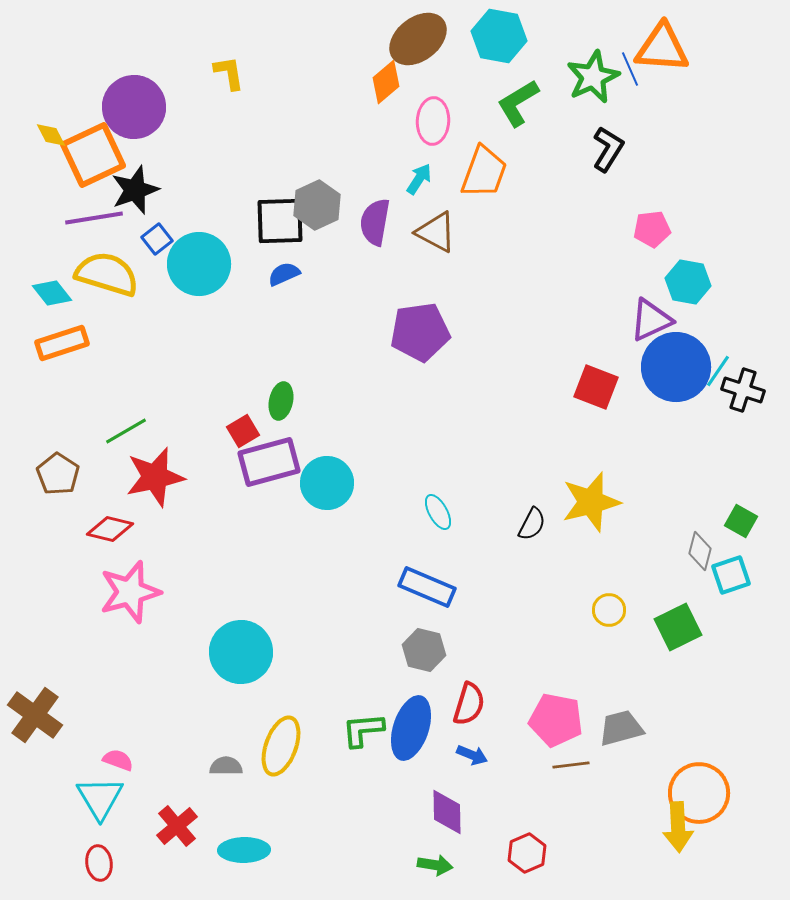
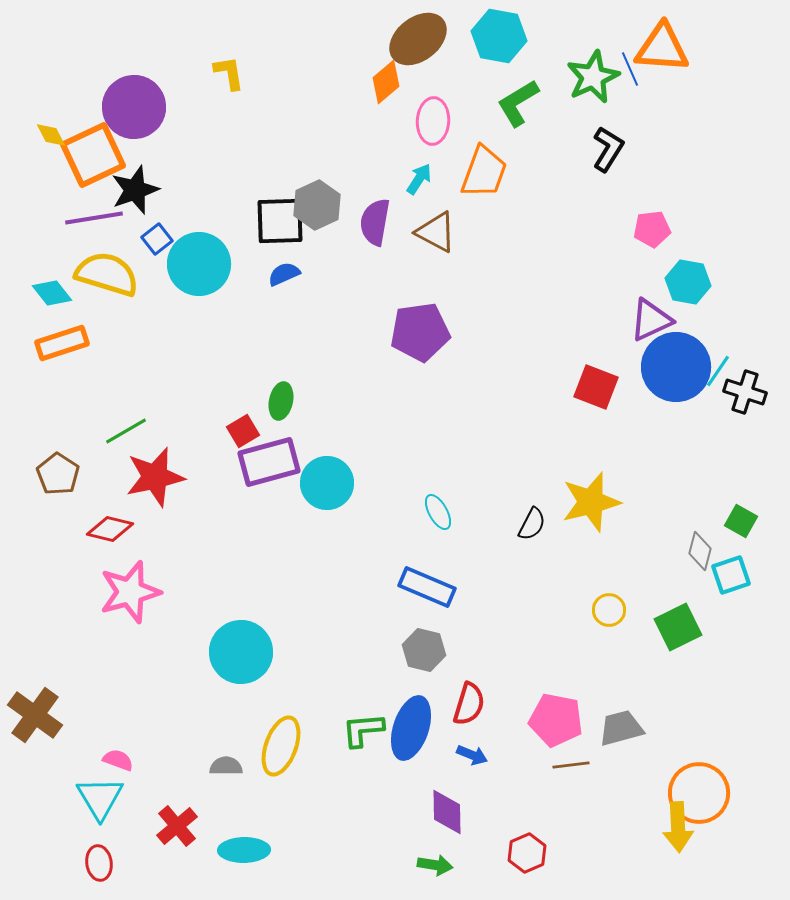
black cross at (743, 390): moved 2 px right, 2 px down
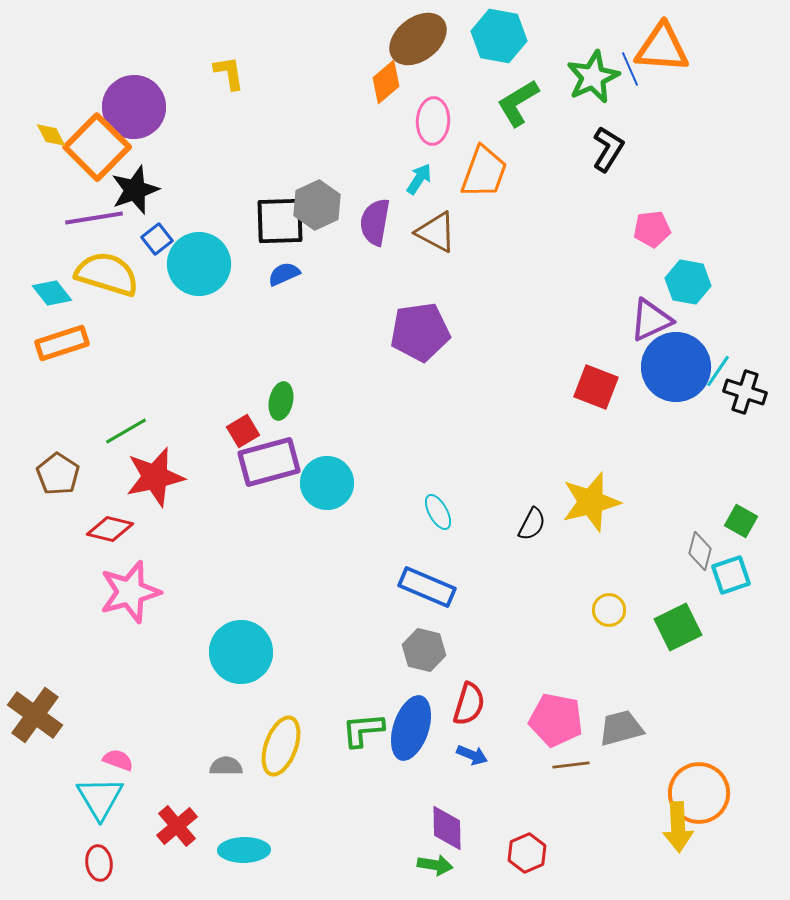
orange square at (93, 155): moved 4 px right, 8 px up; rotated 20 degrees counterclockwise
purple diamond at (447, 812): moved 16 px down
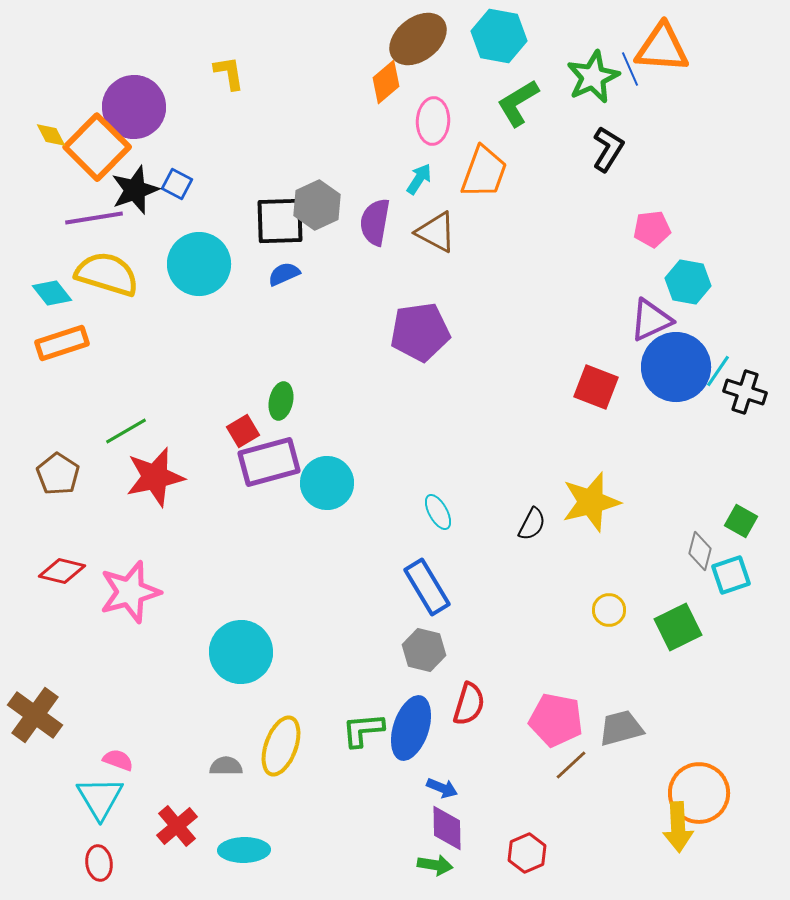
blue square at (157, 239): moved 20 px right, 55 px up; rotated 24 degrees counterclockwise
red diamond at (110, 529): moved 48 px left, 42 px down
blue rectangle at (427, 587): rotated 36 degrees clockwise
blue arrow at (472, 755): moved 30 px left, 33 px down
brown line at (571, 765): rotated 36 degrees counterclockwise
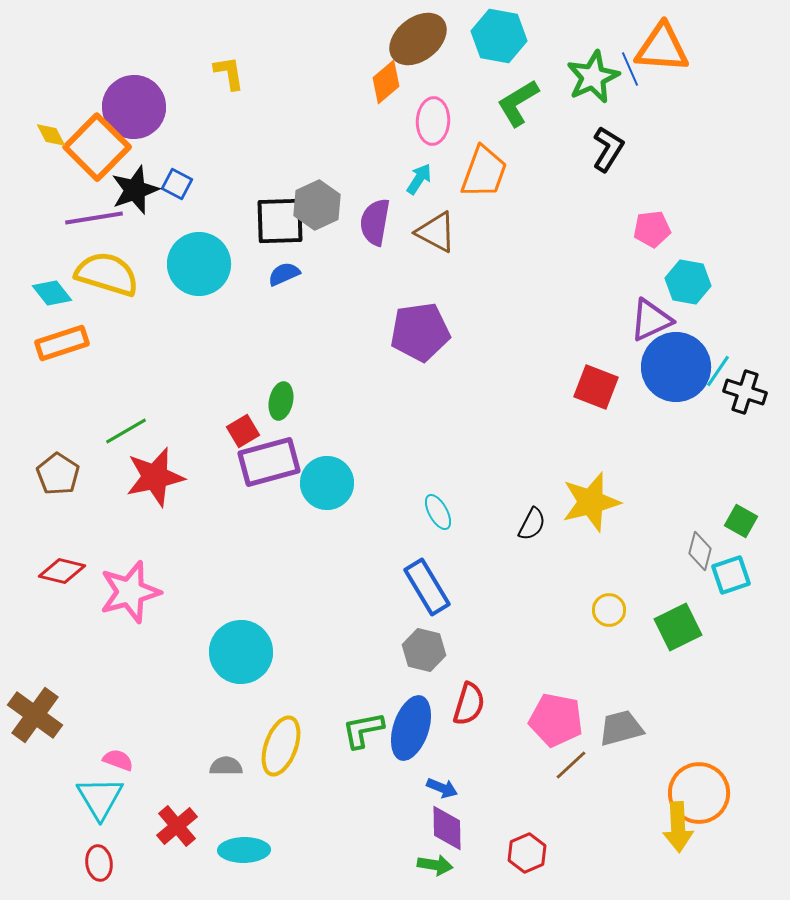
green L-shape at (363, 730): rotated 6 degrees counterclockwise
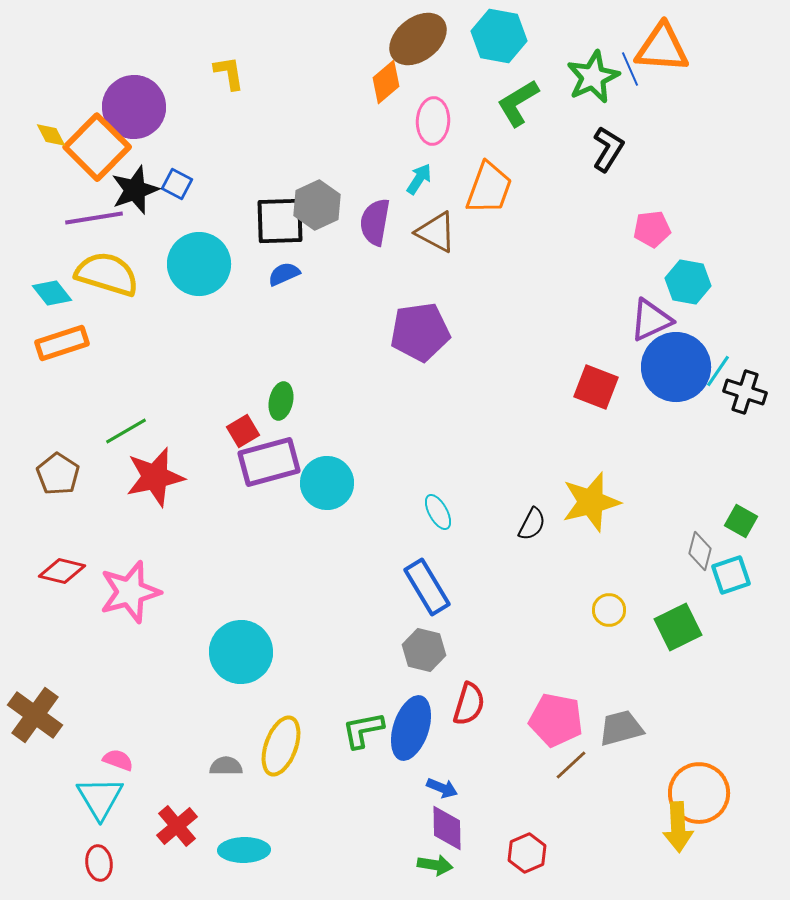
orange trapezoid at (484, 172): moved 5 px right, 16 px down
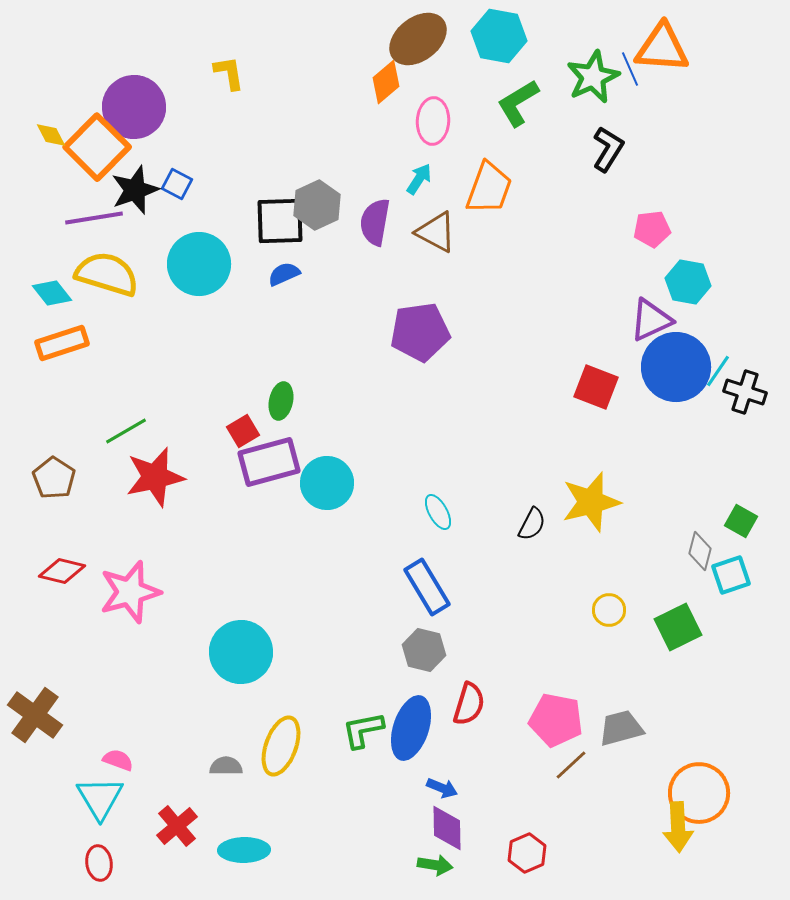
brown pentagon at (58, 474): moved 4 px left, 4 px down
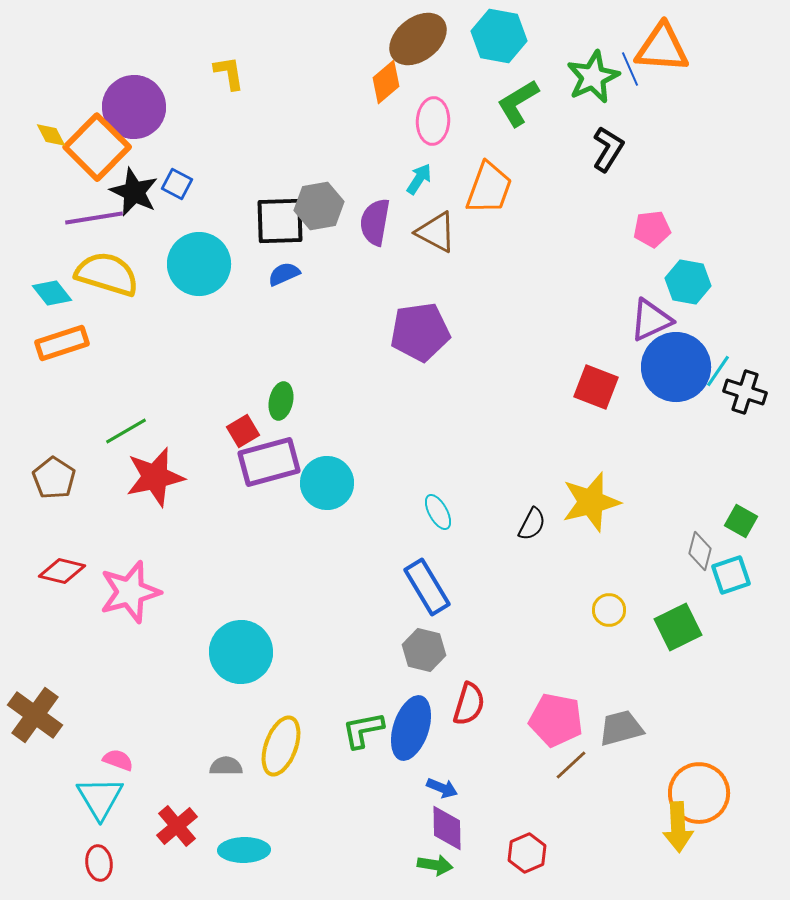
black star at (135, 190): moved 1 px left, 2 px down; rotated 27 degrees counterclockwise
gray hexagon at (317, 205): moved 2 px right, 1 px down; rotated 15 degrees clockwise
